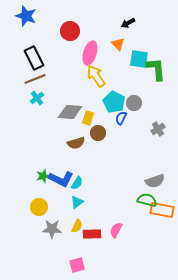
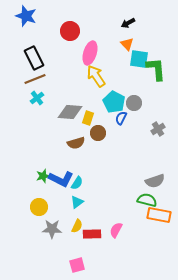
orange triangle: moved 9 px right
orange rectangle: moved 3 px left, 5 px down
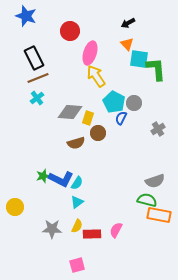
brown line: moved 3 px right, 1 px up
yellow circle: moved 24 px left
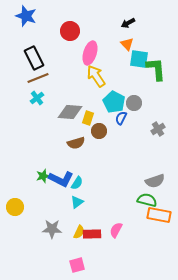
brown circle: moved 1 px right, 2 px up
yellow semicircle: moved 2 px right, 6 px down
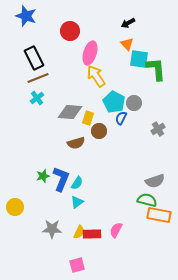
blue L-shape: rotated 95 degrees counterclockwise
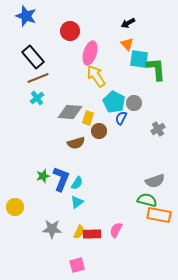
black rectangle: moved 1 px left, 1 px up; rotated 15 degrees counterclockwise
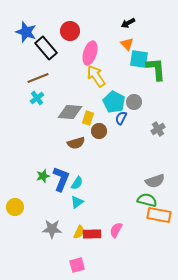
blue star: moved 16 px down
black rectangle: moved 13 px right, 9 px up
gray circle: moved 1 px up
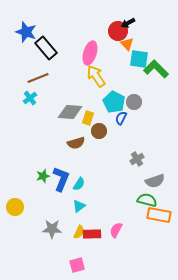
red circle: moved 48 px right
green L-shape: rotated 40 degrees counterclockwise
cyan cross: moved 7 px left
gray cross: moved 21 px left, 30 px down
cyan semicircle: moved 2 px right, 1 px down
cyan triangle: moved 2 px right, 4 px down
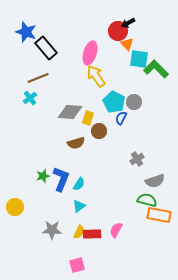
gray star: moved 1 px down
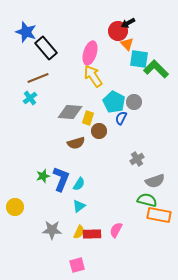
yellow arrow: moved 3 px left
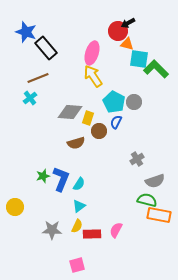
orange triangle: rotated 32 degrees counterclockwise
pink ellipse: moved 2 px right
blue semicircle: moved 5 px left, 4 px down
yellow semicircle: moved 2 px left, 6 px up
